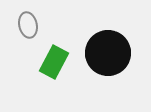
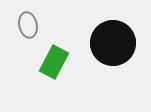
black circle: moved 5 px right, 10 px up
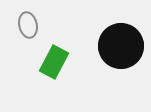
black circle: moved 8 px right, 3 px down
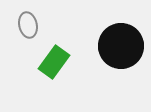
green rectangle: rotated 8 degrees clockwise
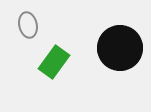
black circle: moved 1 px left, 2 px down
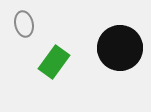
gray ellipse: moved 4 px left, 1 px up
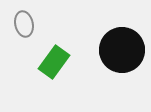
black circle: moved 2 px right, 2 px down
